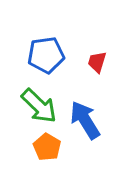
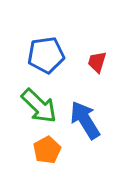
orange pentagon: moved 3 px down; rotated 12 degrees clockwise
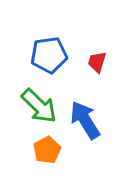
blue pentagon: moved 3 px right
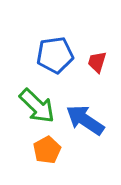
blue pentagon: moved 6 px right
green arrow: moved 2 px left
blue arrow: rotated 24 degrees counterclockwise
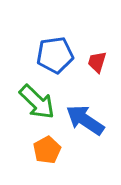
green arrow: moved 4 px up
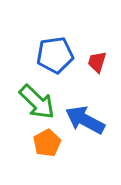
blue arrow: rotated 6 degrees counterclockwise
orange pentagon: moved 7 px up
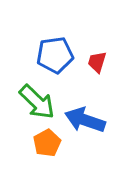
blue arrow: rotated 9 degrees counterclockwise
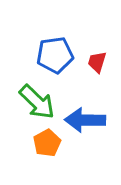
blue arrow: rotated 18 degrees counterclockwise
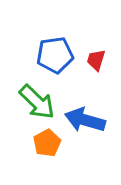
red trapezoid: moved 1 px left, 2 px up
blue arrow: rotated 15 degrees clockwise
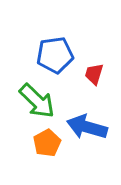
red trapezoid: moved 2 px left, 14 px down
green arrow: moved 1 px up
blue arrow: moved 2 px right, 7 px down
